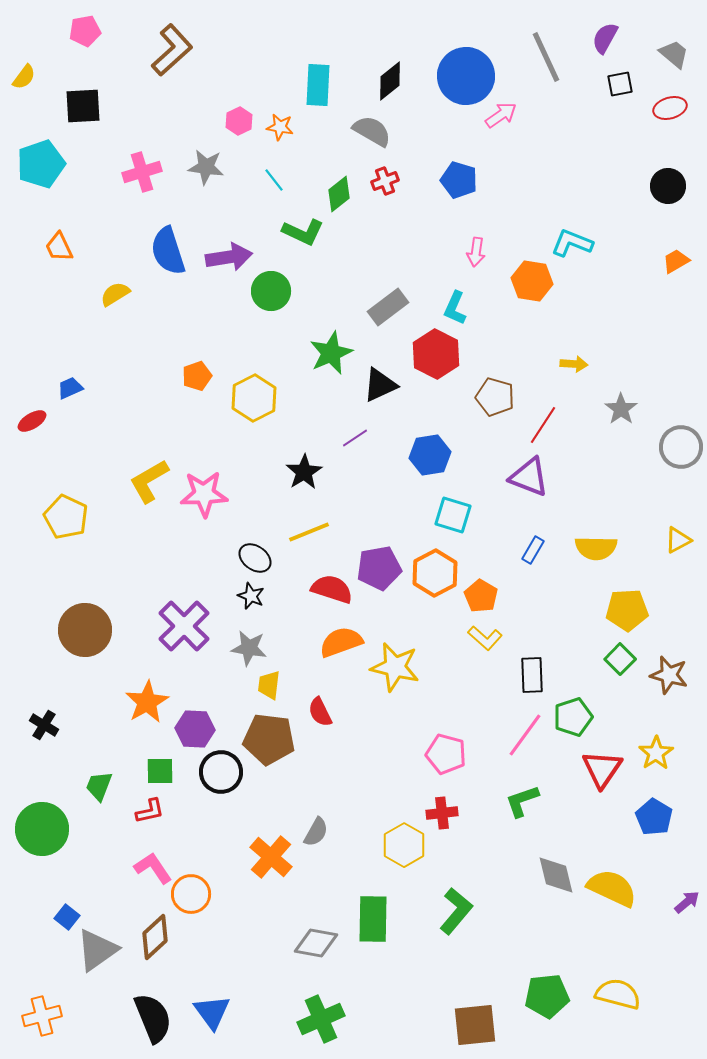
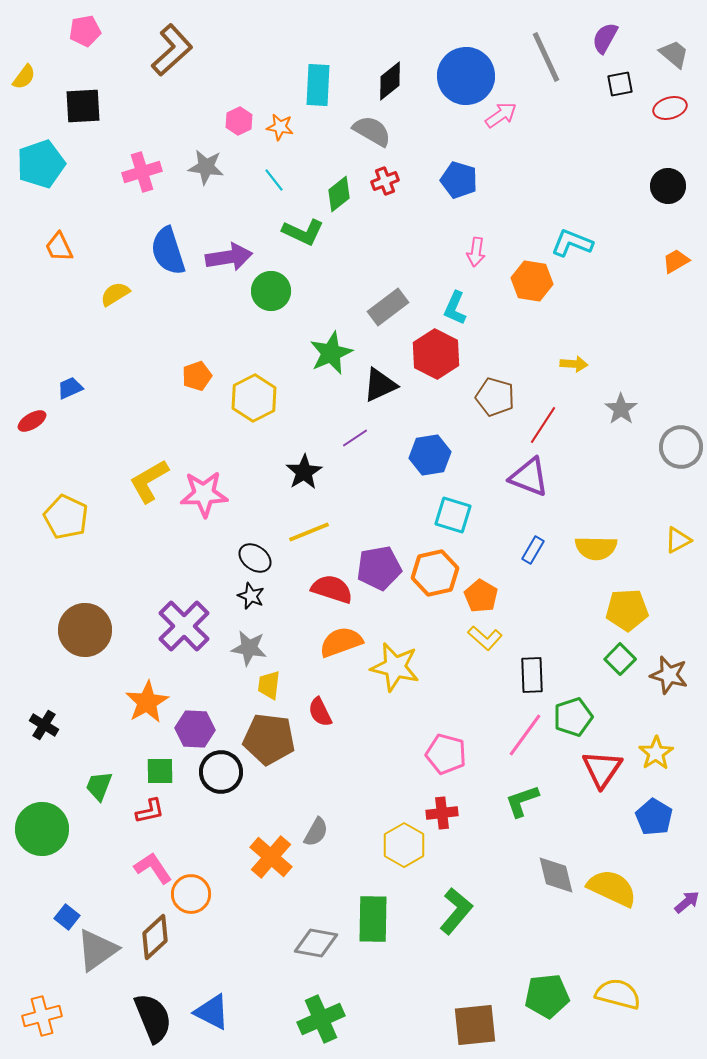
orange hexagon at (435, 573): rotated 15 degrees clockwise
blue triangle at (212, 1012): rotated 27 degrees counterclockwise
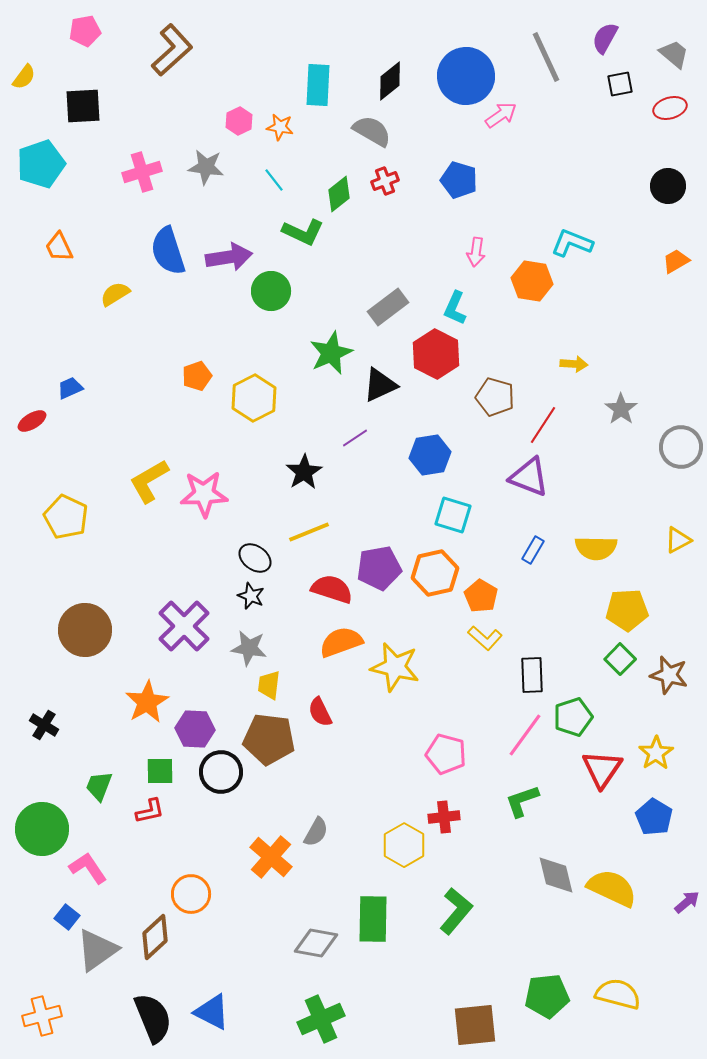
red cross at (442, 813): moved 2 px right, 4 px down
pink L-shape at (153, 868): moved 65 px left
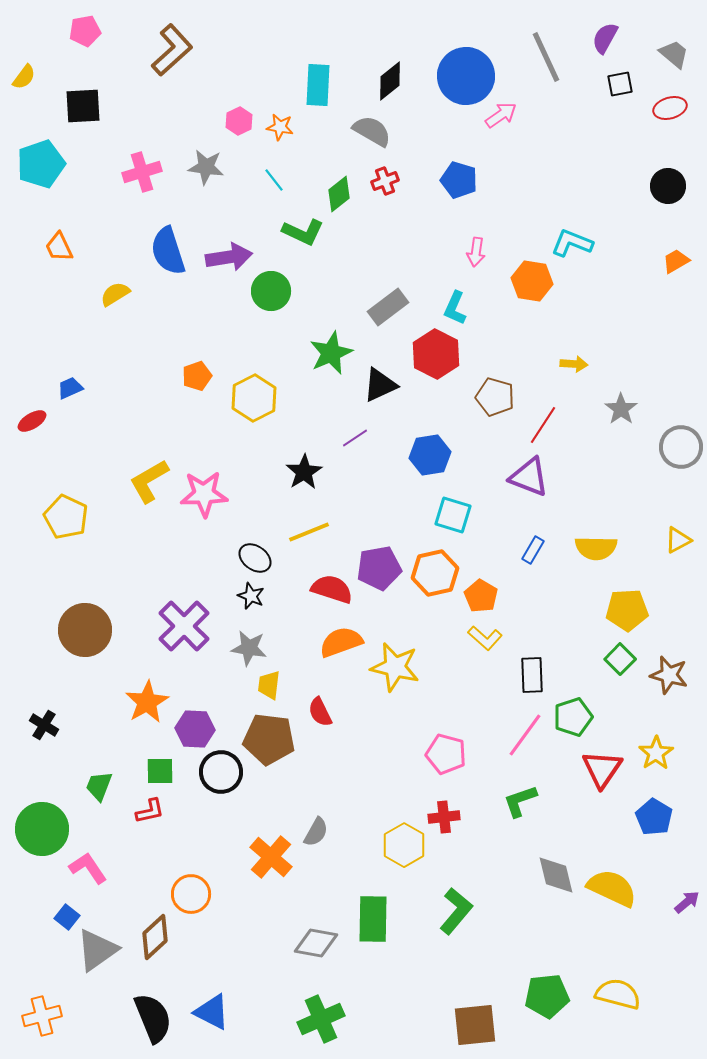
green L-shape at (522, 801): moved 2 px left
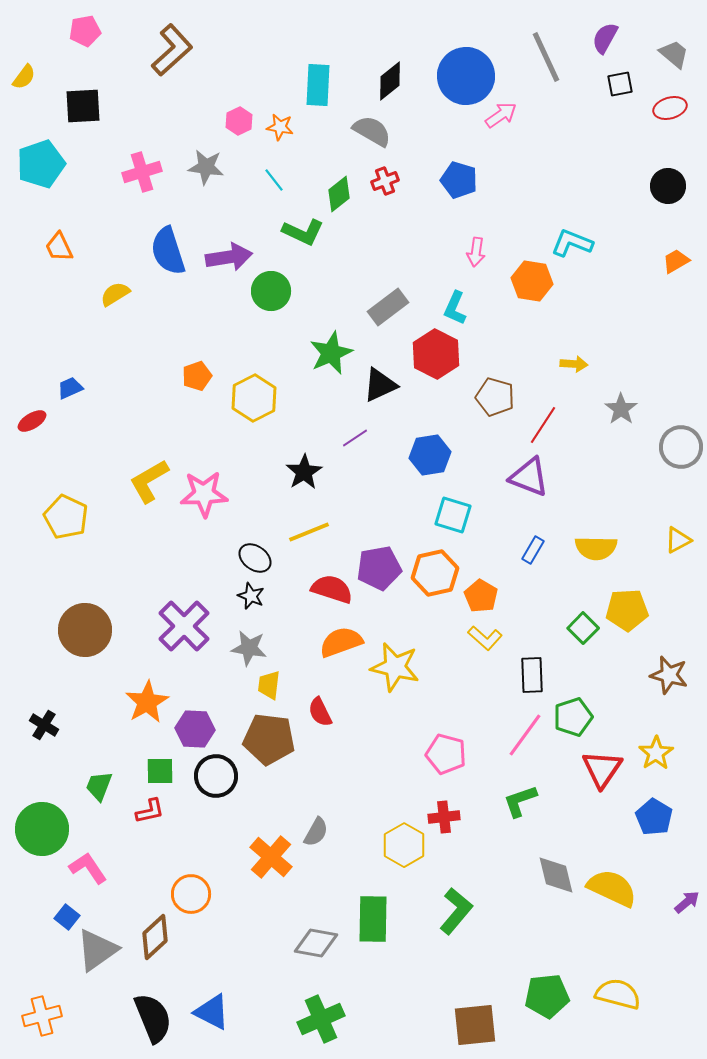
green square at (620, 659): moved 37 px left, 31 px up
black circle at (221, 772): moved 5 px left, 4 px down
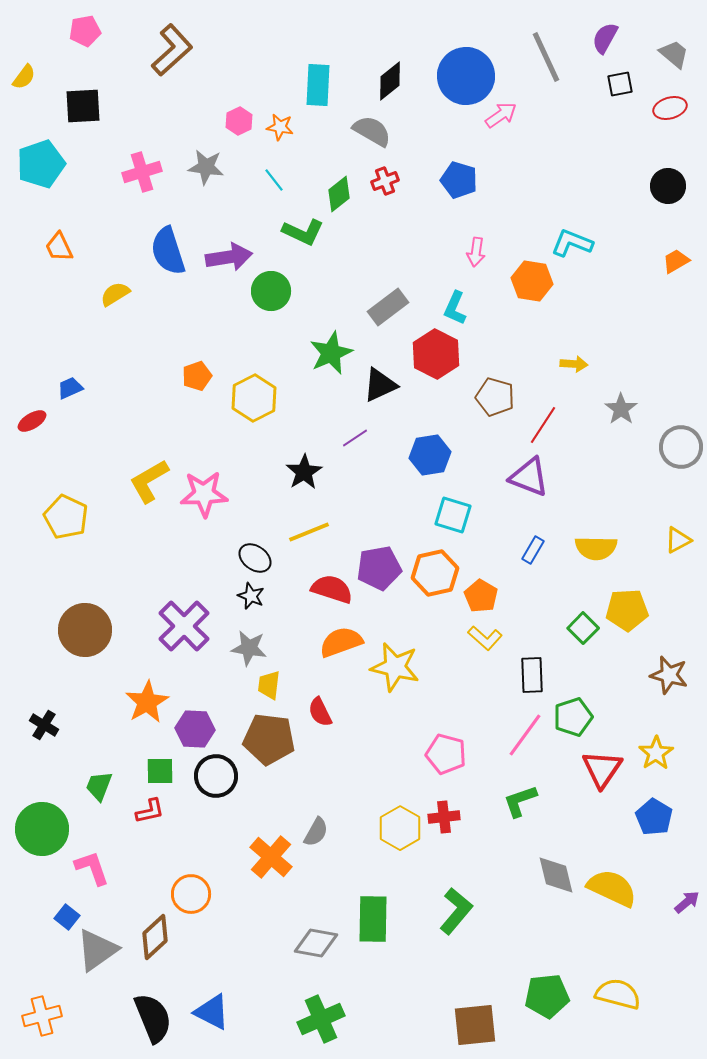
yellow hexagon at (404, 845): moved 4 px left, 17 px up
pink L-shape at (88, 868): moved 4 px right; rotated 15 degrees clockwise
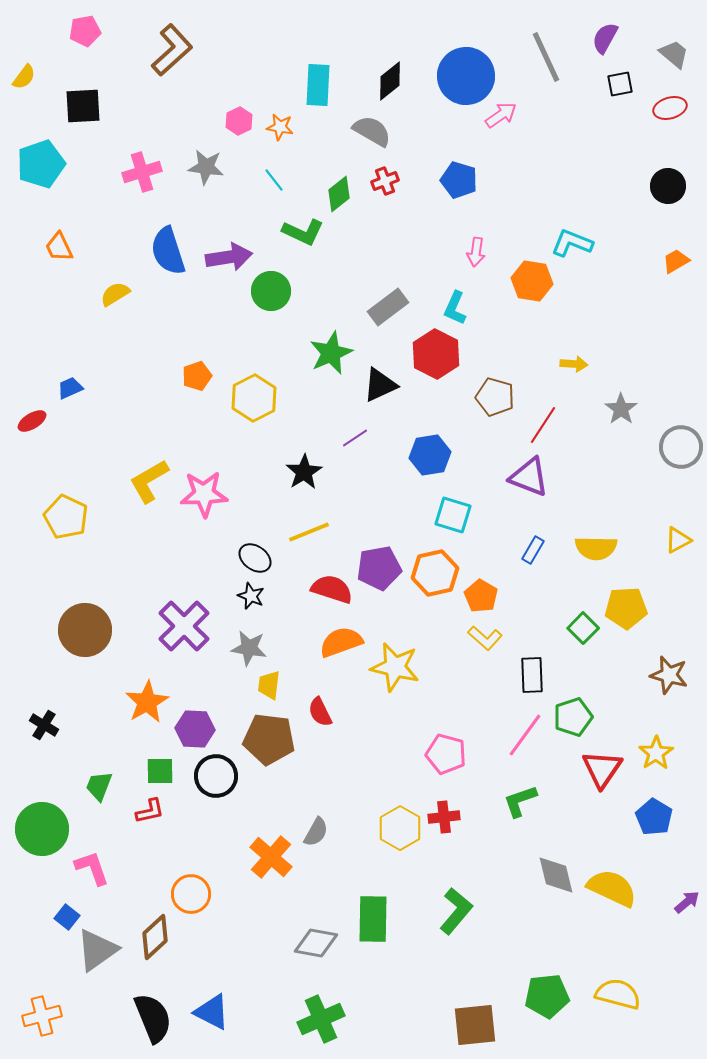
yellow pentagon at (627, 610): moved 1 px left, 2 px up
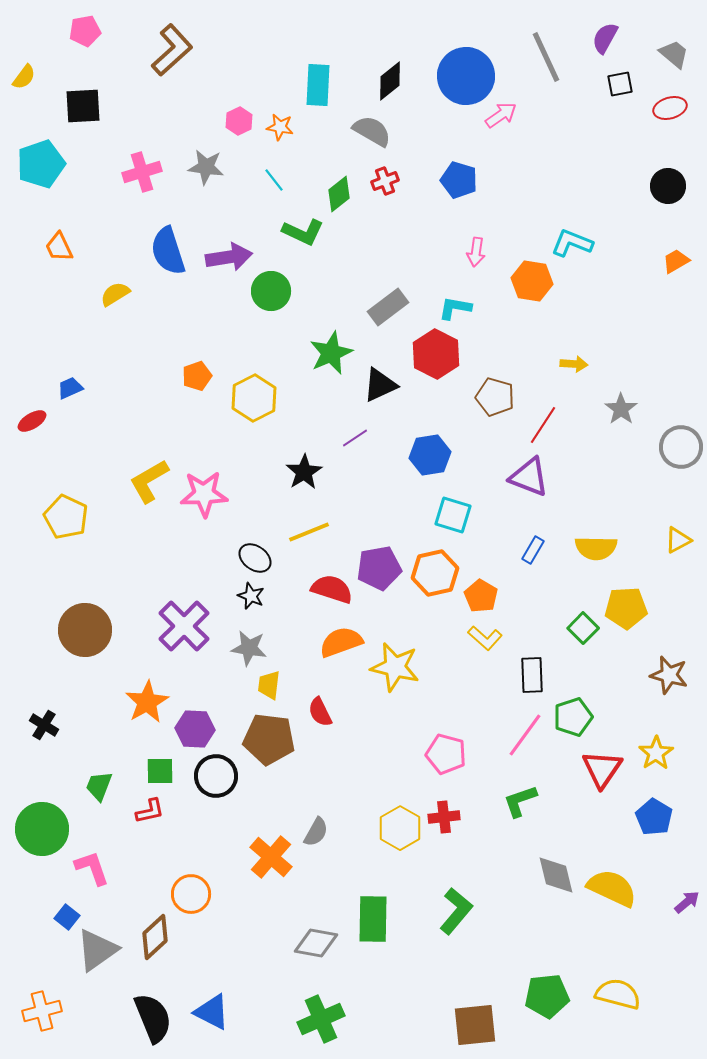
cyan L-shape at (455, 308): rotated 76 degrees clockwise
orange cross at (42, 1016): moved 5 px up
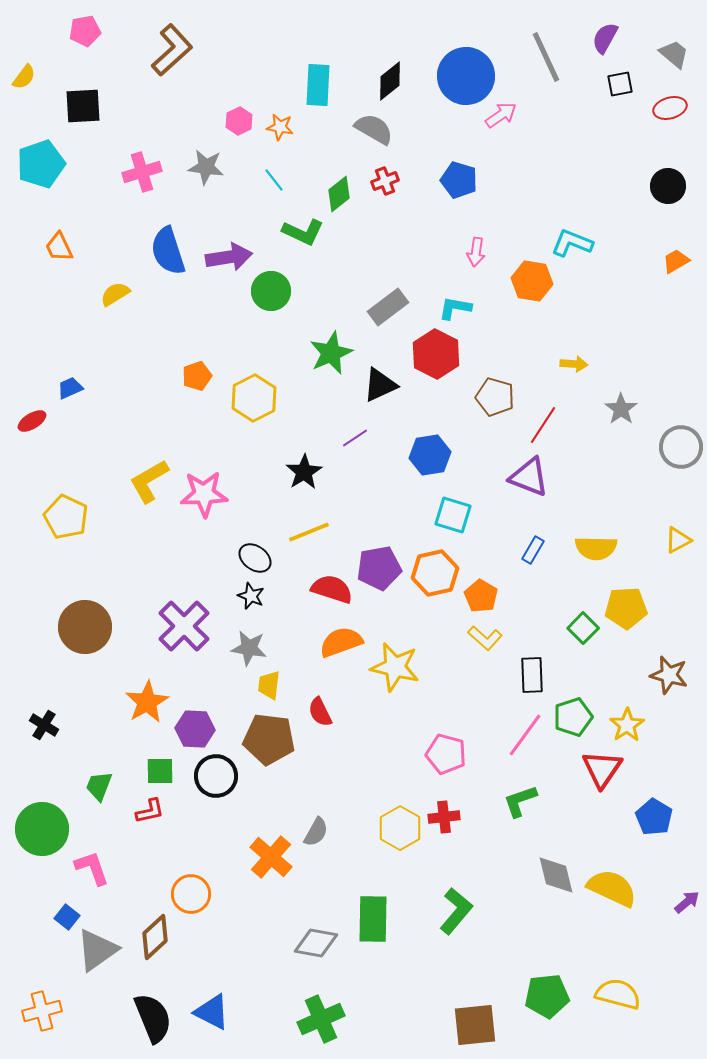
gray semicircle at (372, 131): moved 2 px right, 2 px up
brown circle at (85, 630): moved 3 px up
yellow star at (656, 753): moved 29 px left, 28 px up
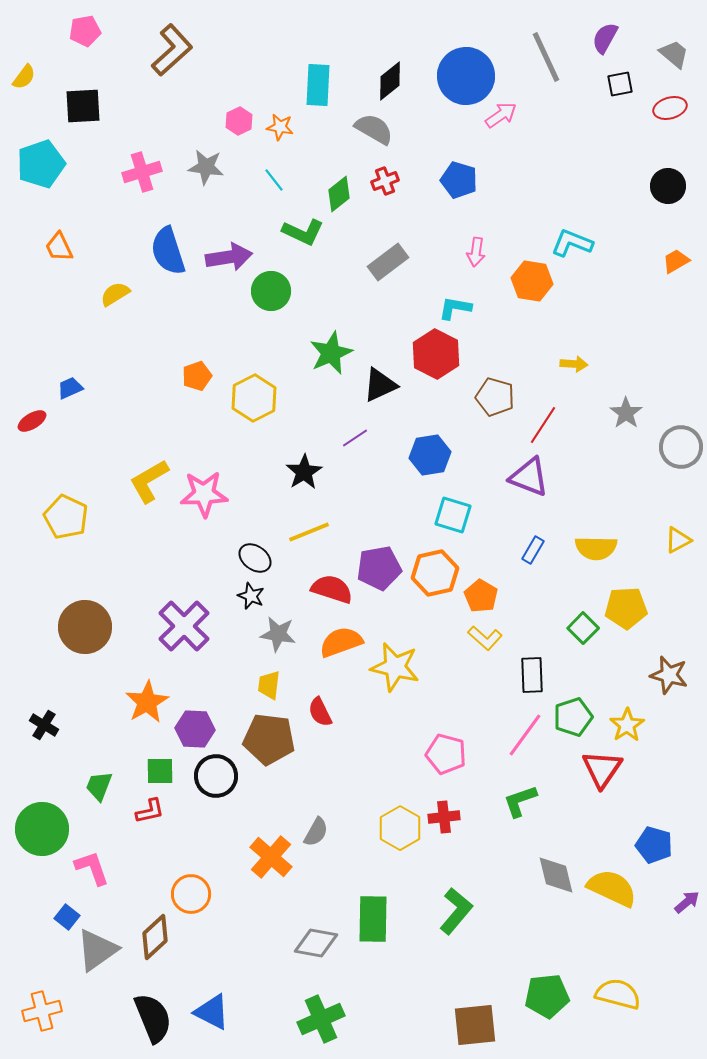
gray rectangle at (388, 307): moved 45 px up
gray star at (621, 409): moved 5 px right, 4 px down
gray star at (249, 648): moved 29 px right, 14 px up
blue pentagon at (654, 817): moved 28 px down; rotated 15 degrees counterclockwise
